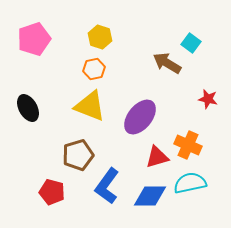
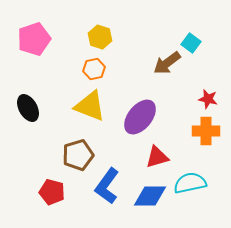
brown arrow: rotated 68 degrees counterclockwise
orange cross: moved 18 px right, 14 px up; rotated 24 degrees counterclockwise
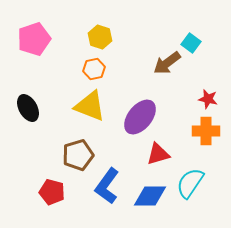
red triangle: moved 1 px right, 3 px up
cyan semicircle: rotated 44 degrees counterclockwise
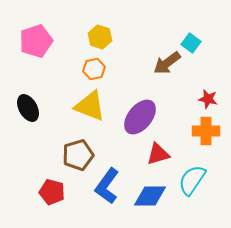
pink pentagon: moved 2 px right, 2 px down
cyan semicircle: moved 2 px right, 3 px up
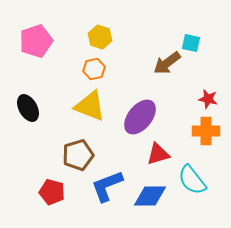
cyan square: rotated 24 degrees counterclockwise
cyan semicircle: rotated 72 degrees counterclockwise
blue L-shape: rotated 33 degrees clockwise
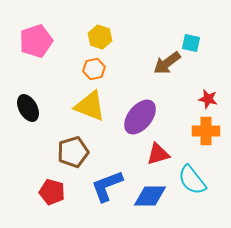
brown pentagon: moved 5 px left, 3 px up
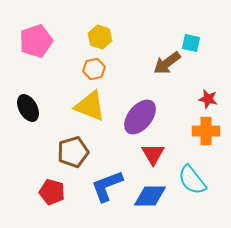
red triangle: moved 5 px left; rotated 45 degrees counterclockwise
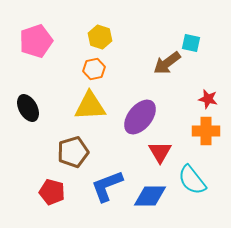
yellow triangle: rotated 24 degrees counterclockwise
red triangle: moved 7 px right, 2 px up
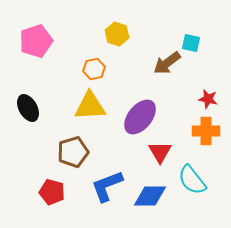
yellow hexagon: moved 17 px right, 3 px up
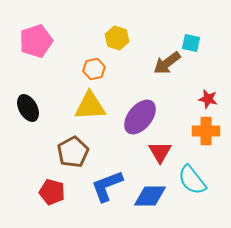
yellow hexagon: moved 4 px down
brown pentagon: rotated 12 degrees counterclockwise
